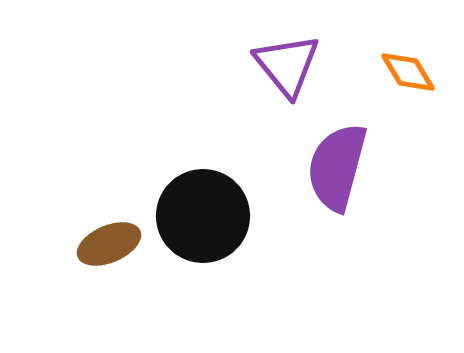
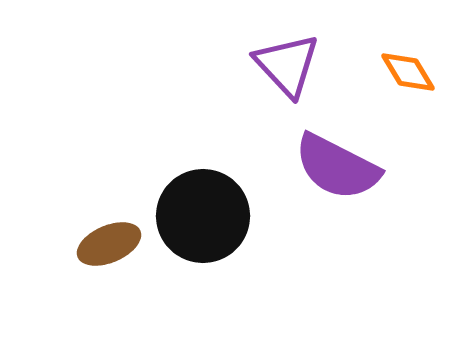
purple triangle: rotated 4 degrees counterclockwise
purple semicircle: rotated 78 degrees counterclockwise
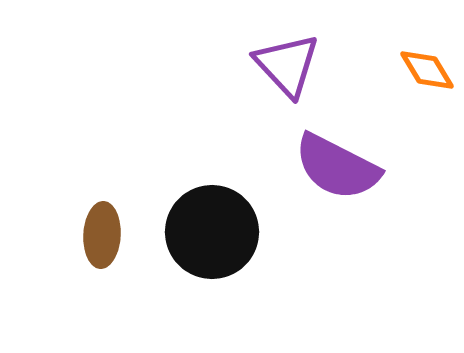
orange diamond: moved 19 px right, 2 px up
black circle: moved 9 px right, 16 px down
brown ellipse: moved 7 px left, 9 px up; rotated 64 degrees counterclockwise
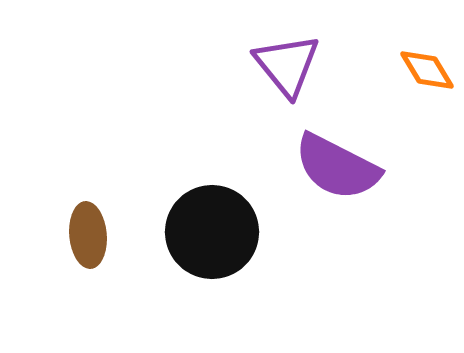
purple triangle: rotated 4 degrees clockwise
brown ellipse: moved 14 px left; rotated 8 degrees counterclockwise
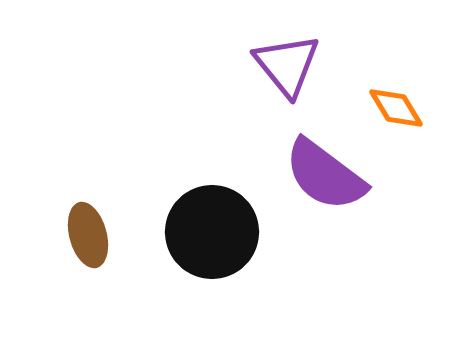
orange diamond: moved 31 px left, 38 px down
purple semicircle: moved 12 px left, 8 px down; rotated 10 degrees clockwise
brown ellipse: rotated 10 degrees counterclockwise
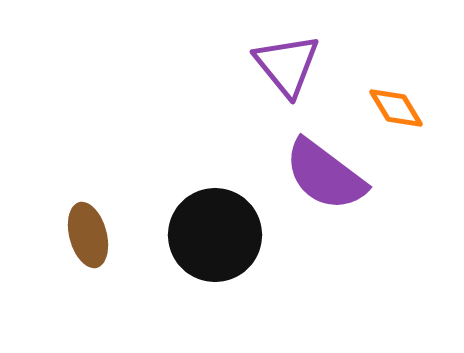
black circle: moved 3 px right, 3 px down
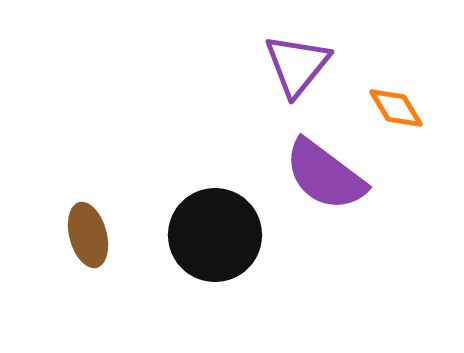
purple triangle: moved 10 px right; rotated 18 degrees clockwise
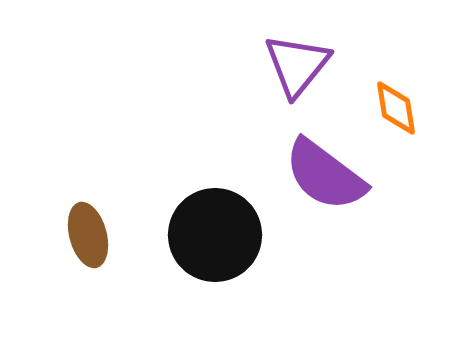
orange diamond: rotated 22 degrees clockwise
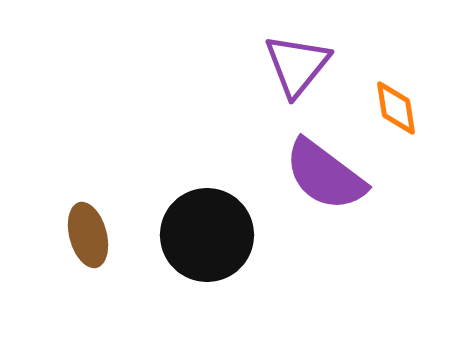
black circle: moved 8 px left
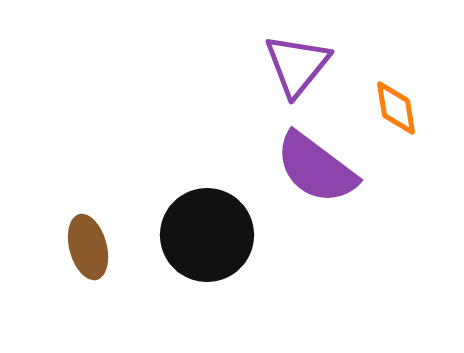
purple semicircle: moved 9 px left, 7 px up
brown ellipse: moved 12 px down
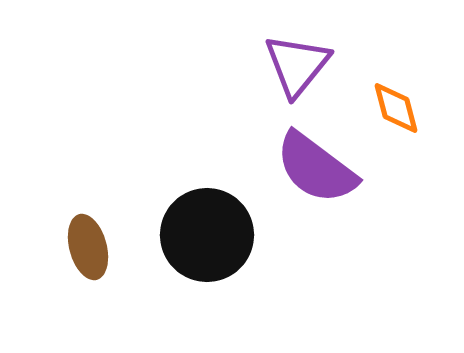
orange diamond: rotated 6 degrees counterclockwise
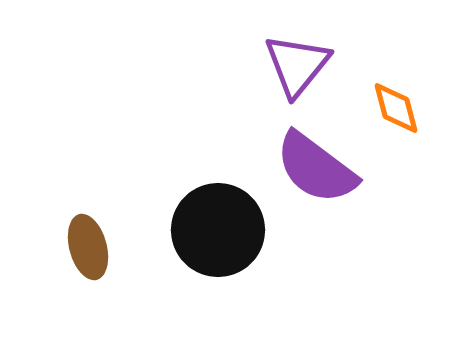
black circle: moved 11 px right, 5 px up
